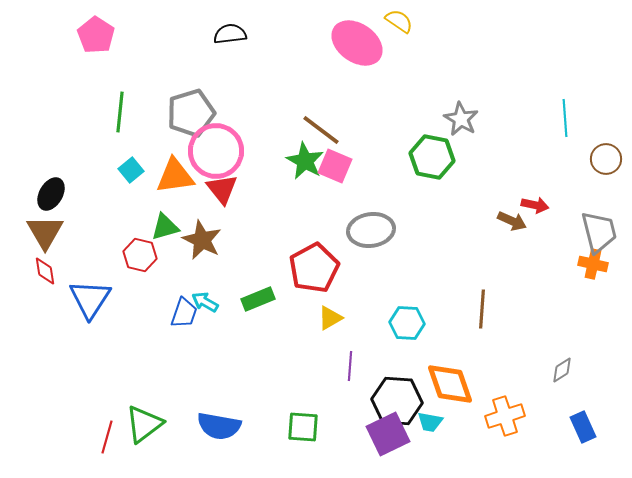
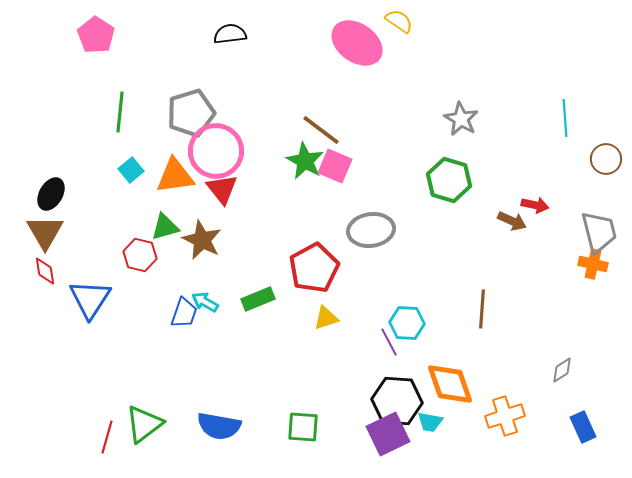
green hexagon at (432, 157): moved 17 px right, 23 px down; rotated 6 degrees clockwise
yellow triangle at (330, 318): moved 4 px left; rotated 12 degrees clockwise
purple line at (350, 366): moved 39 px right, 24 px up; rotated 32 degrees counterclockwise
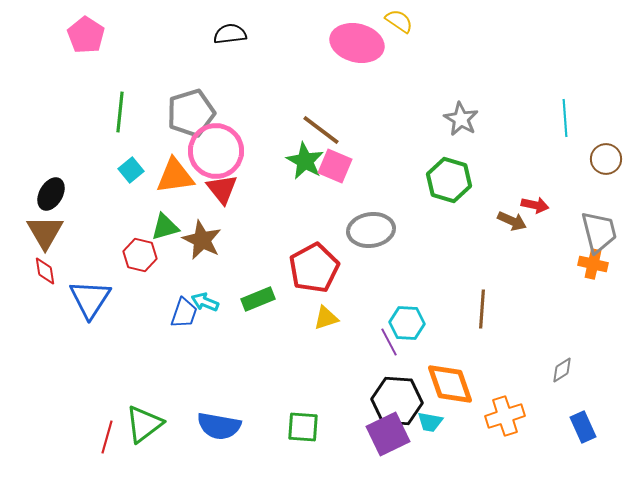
pink pentagon at (96, 35): moved 10 px left
pink ellipse at (357, 43): rotated 21 degrees counterclockwise
cyan arrow at (205, 302): rotated 8 degrees counterclockwise
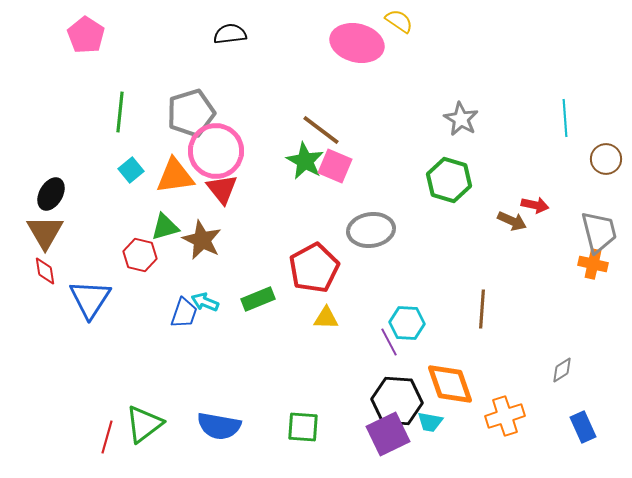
yellow triangle at (326, 318): rotated 20 degrees clockwise
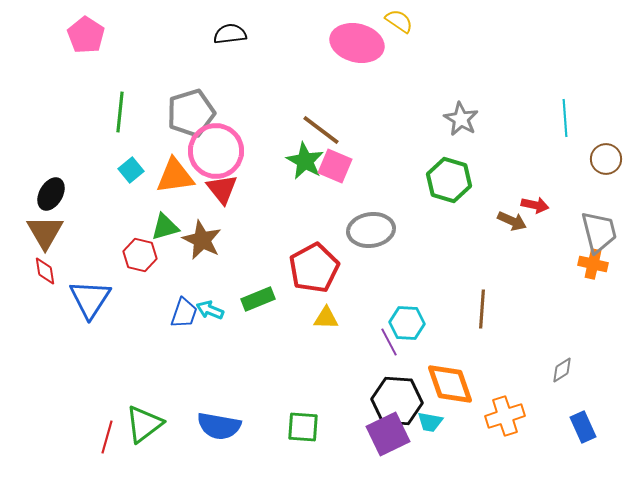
cyan arrow at (205, 302): moved 5 px right, 8 px down
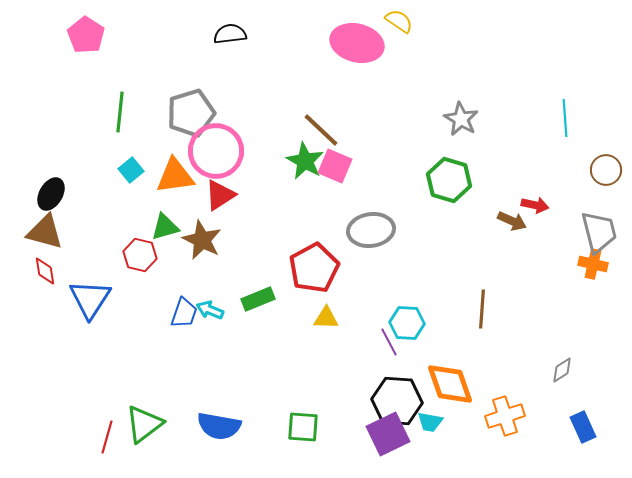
brown line at (321, 130): rotated 6 degrees clockwise
brown circle at (606, 159): moved 11 px down
red triangle at (222, 189): moved 2 px left, 6 px down; rotated 36 degrees clockwise
brown triangle at (45, 232): rotated 45 degrees counterclockwise
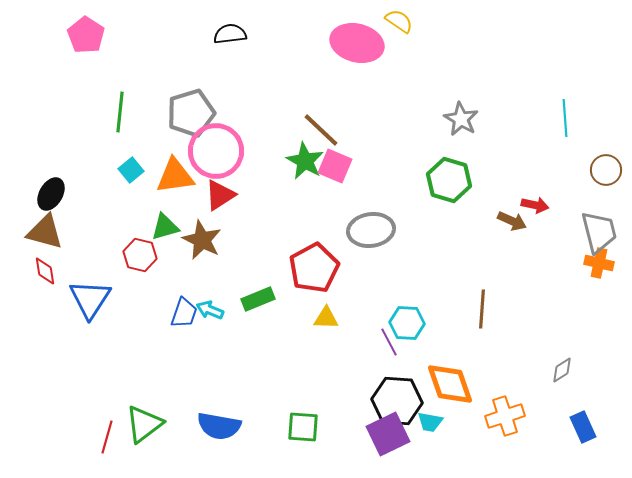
orange cross at (593, 264): moved 6 px right, 1 px up
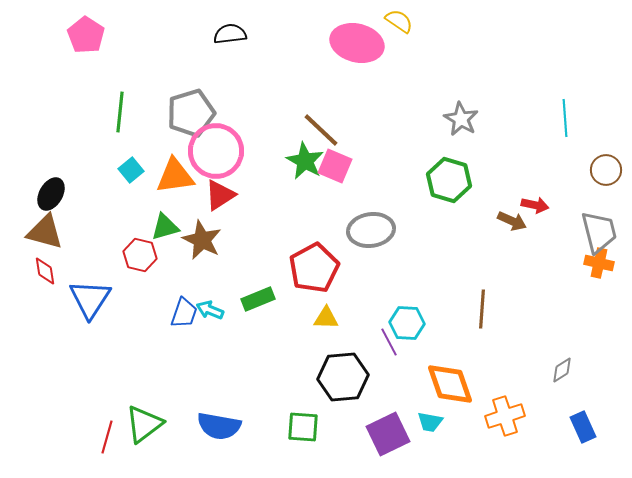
black hexagon at (397, 401): moved 54 px left, 24 px up; rotated 9 degrees counterclockwise
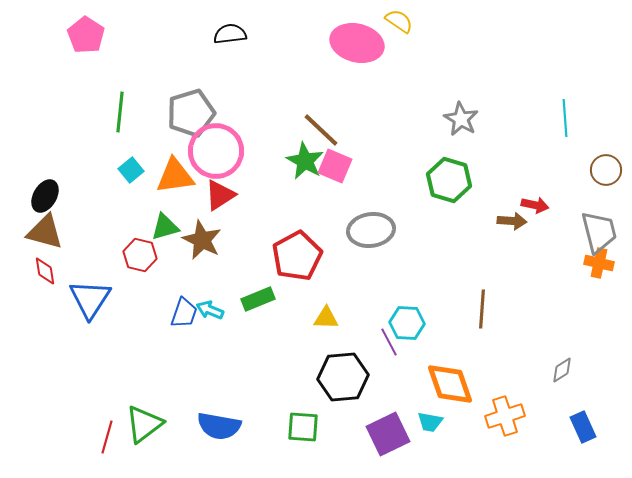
black ellipse at (51, 194): moved 6 px left, 2 px down
brown arrow at (512, 221): rotated 20 degrees counterclockwise
red pentagon at (314, 268): moved 17 px left, 12 px up
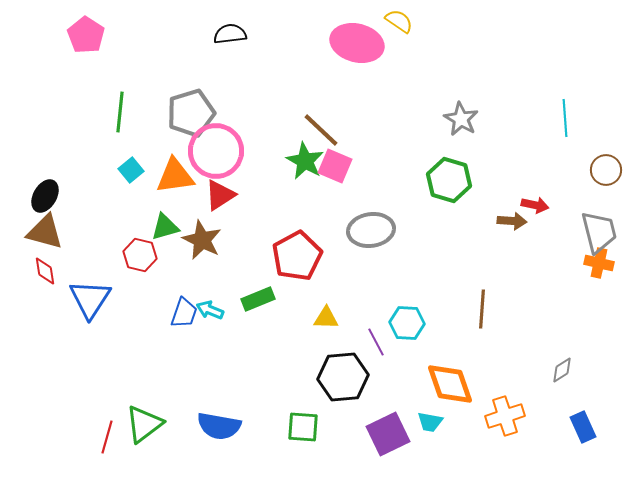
purple line at (389, 342): moved 13 px left
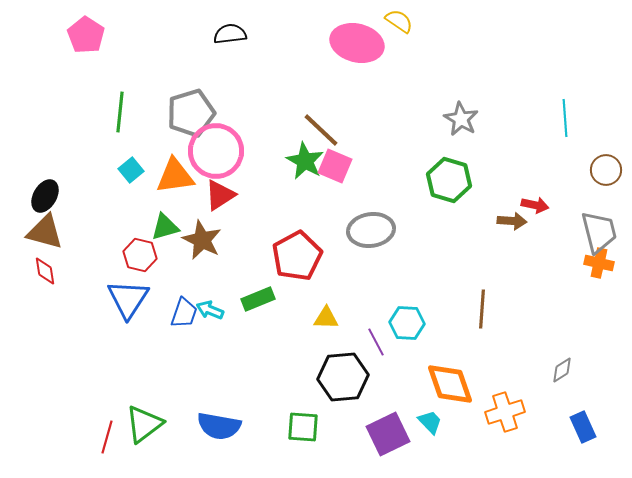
blue triangle at (90, 299): moved 38 px right
orange cross at (505, 416): moved 4 px up
cyan trapezoid at (430, 422): rotated 144 degrees counterclockwise
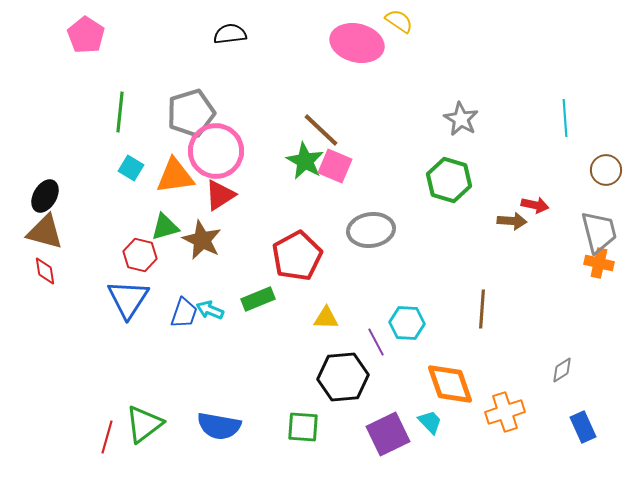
cyan square at (131, 170): moved 2 px up; rotated 20 degrees counterclockwise
